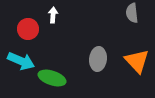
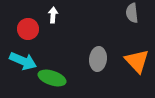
cyan arrow: moved 2 px right
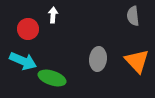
gray semicircle: moved 1 px right, 3 px down
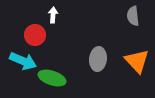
red circle: moved 7 px right, 6 px down
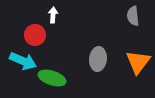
orange triangle: moved 1 px right, 1 px down; rotated 20 degrees clockwise
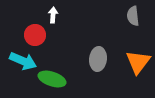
green ellipse: moved 1 px down
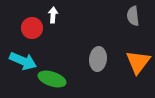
red circle: moved 3 px left, 7 px up
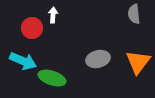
gray semicircle: moved 1 px right, 2 px up
gray ellipse: rotated 70 degrees clockwise
green ellipse: moved 1 px up
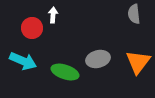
green ellipse: moved 13 px right, 6 px up
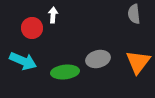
green ellipse: rotated 24 degrees counterclockwise
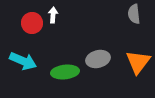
red circle: moved 5 px up
